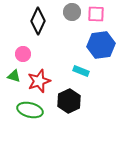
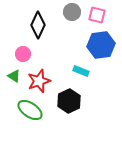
pink square: moved 1 px right, 1 px down; rotated 12 degrees clockwise
black diamond: moved 4 px down
green triangle: rotated 16 degrees clockwise
green ellipse: rotated 20 degrees clockwise
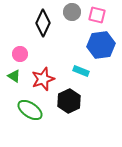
black diamond: moved 5 px right, 2 px up
pink circle: moved 3 px left
red star: moved 4 px right, 2 px up
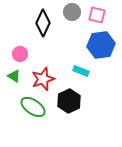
green ellipse: moved 3 px right, 3 px up
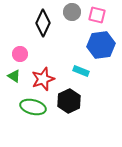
green ellipse: rotated 20 degrees counterclockwise
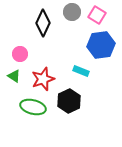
pink square: rotated 18 degrees clockwise
